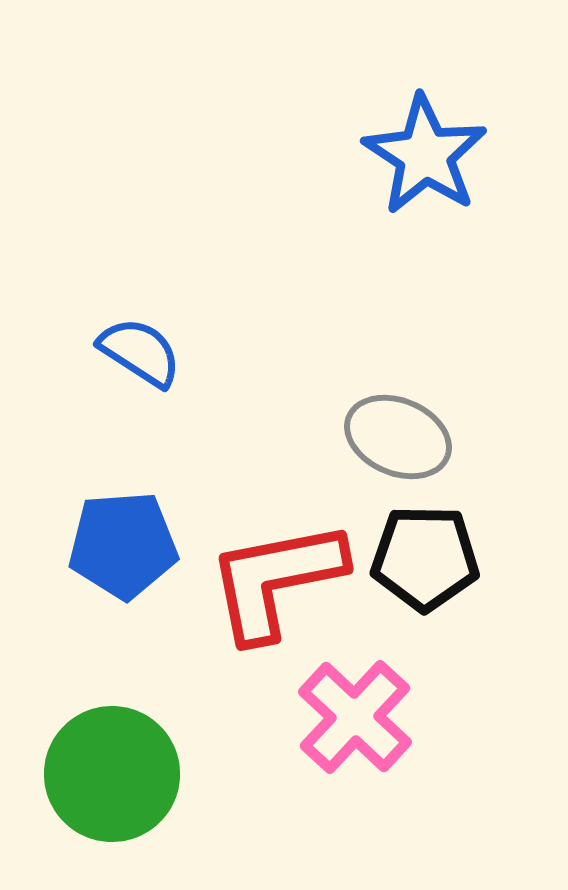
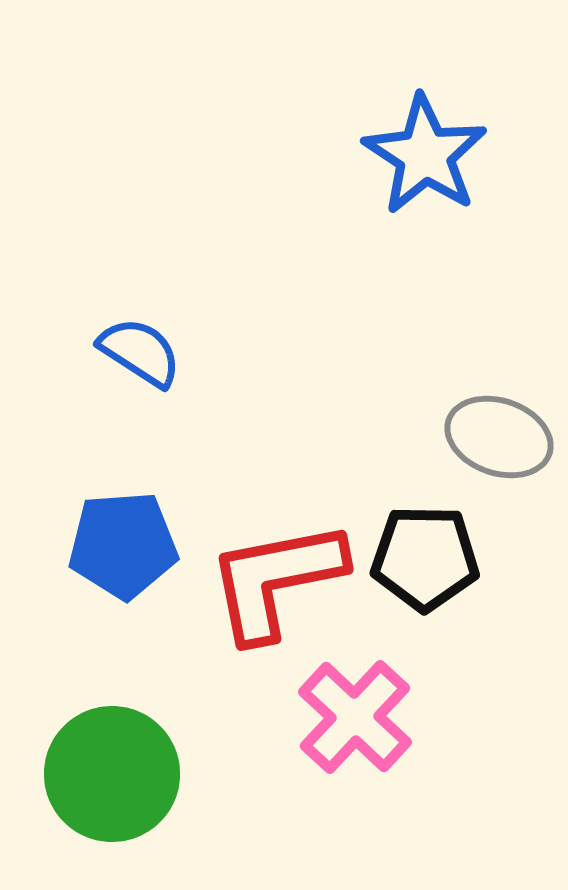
gray ellipse: moved 101 px right; rotated 4 degrees counterclockwise
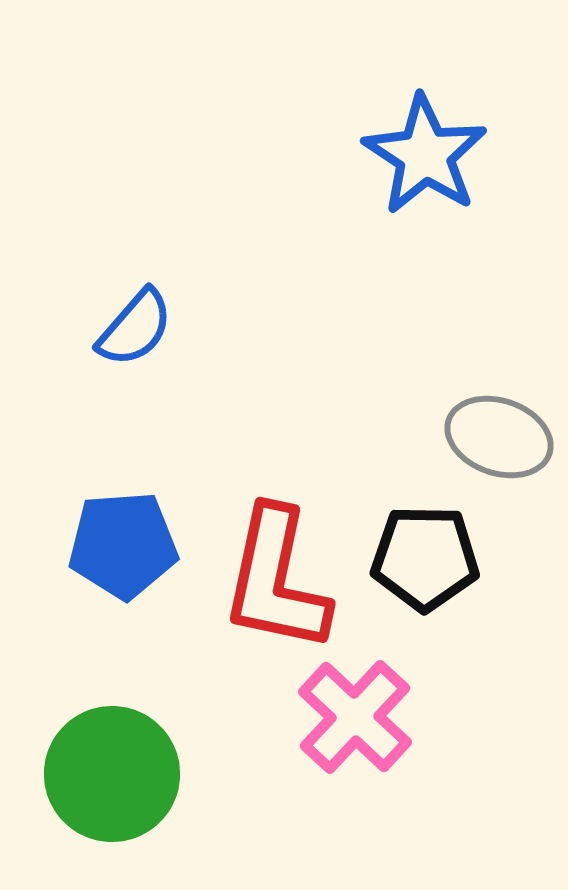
blue semicircle: moved 5 px left, 24 px up; rotated 98 degrees clockwise
red L-shape: rotated 67 degrees counterclockwise
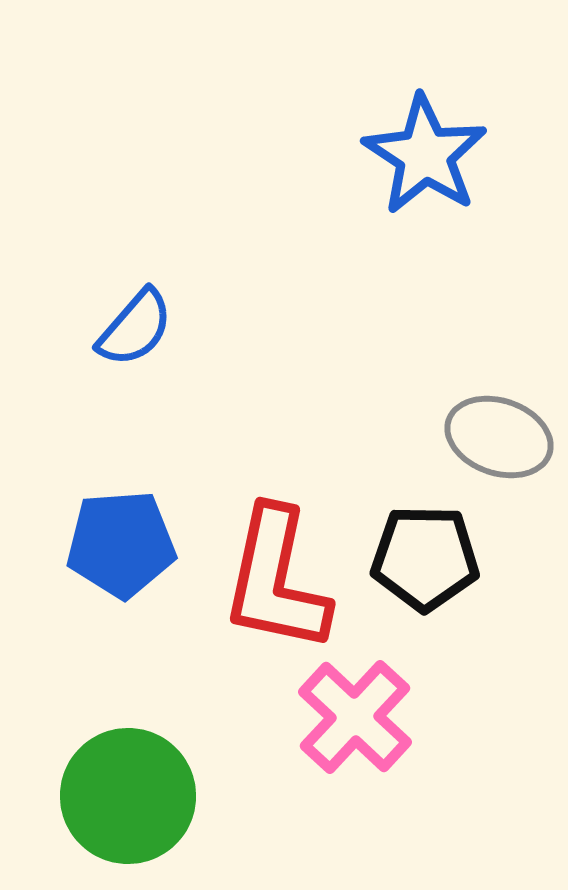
blue pentagon: moved 2 px left, 1 px up
green circle: moved 16 px right, 22 px down
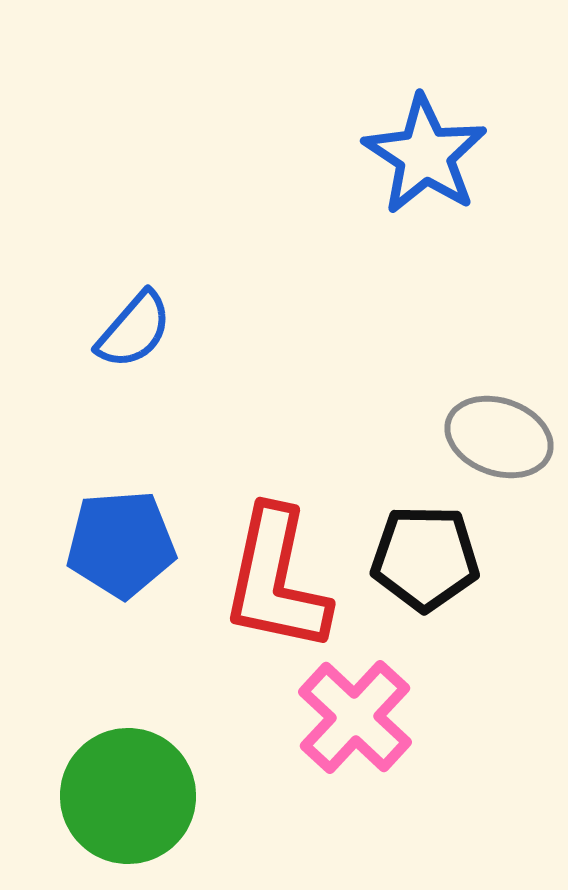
blue semicircle: moved 1 px left, 2 px down
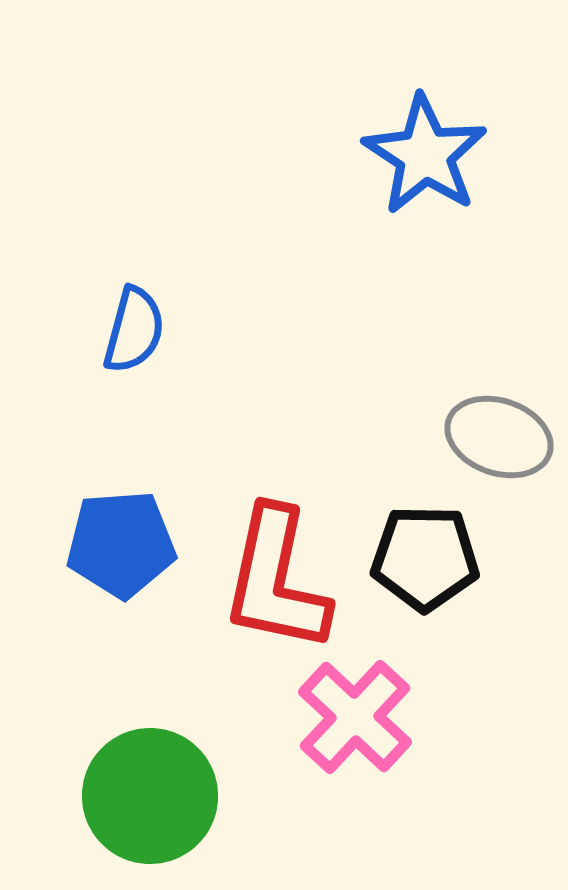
blue semicircle: rotated 26 degrees counterclockwise
green circle: moved 22 px right
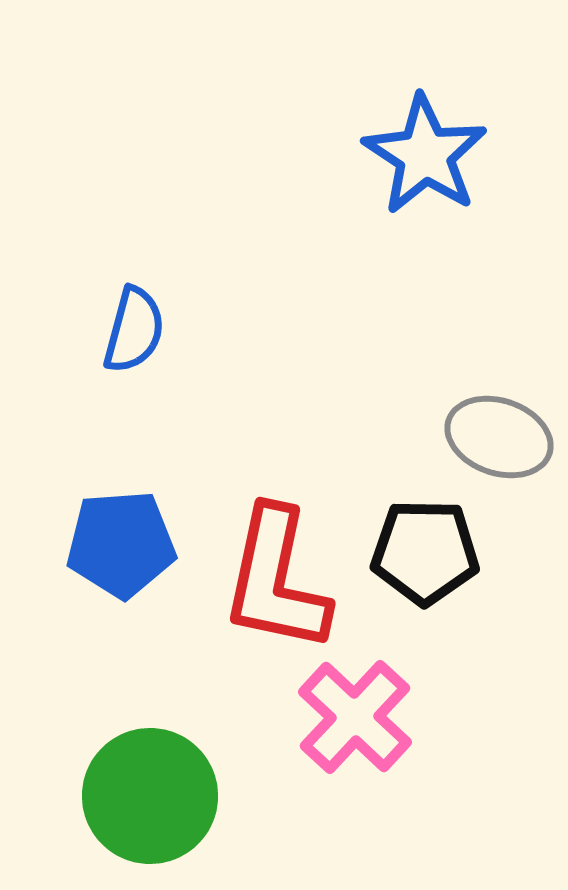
black pentagon: moved 6 px up
